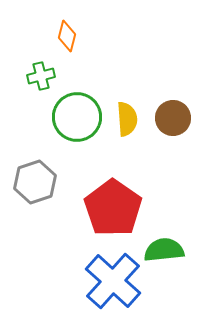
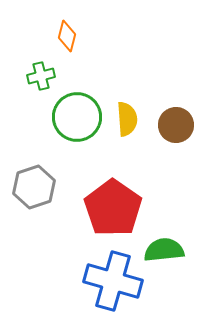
brown circle: moved 3 px right, 7 px down
gray hexagon: moved 1 px left, 5 px down
blue cross: rotated 26 degrees counterclockwise
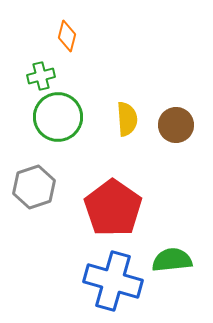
green circle: moved 19 px left
green semicircle: moved 8 px right, 10 px down
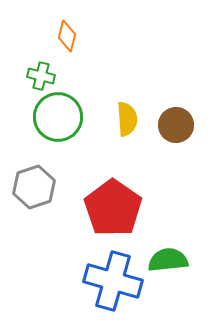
green cross: rotated 28 degrees clockwise
green semicircle: moved 4 px left
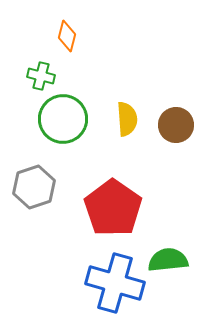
green circle: moved 5 px right, 2 px down
blue cross: moved 2 px right, 2 px down
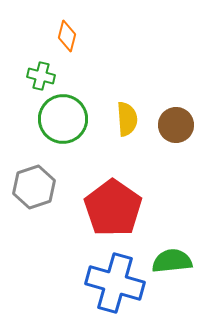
green semicircle: moved 4 px right, 1 px down
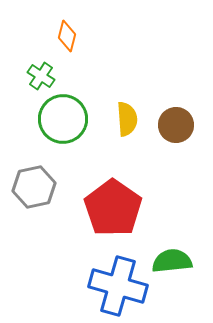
green cross: rotated 20 degrees clockwise
gray hexagon: rotated 6 degrees clockwise
blue cross: moved 3 px right, 3 px down
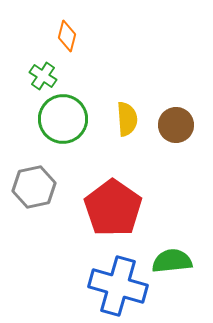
green cross: moved 2 px right
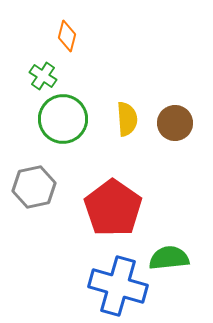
brown circle: moved 1 px left, 2 px up
green semicircle: moved 3 px left, 3 px up
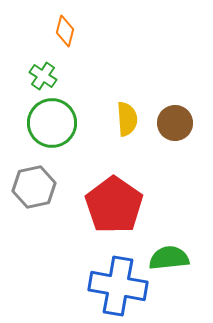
orange diamond: moved 2 px left, 5 px up
green circle: moved 11 px left, 4 px down
red pentagon: moved 1 px right, 3 px up
blue cross: rotated 6 degrees counterclockwise
